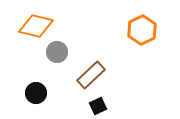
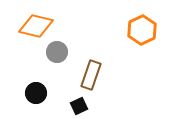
brown rectangle: rotated 28 degrees counterclockwise
black square: moved 19 px left
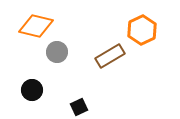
brown rectangle: moved 19 px right, 19 px up; rotated 40 degrees clockwise
black circle: moved 4 px left, 3 px up
black square: moved 1 px down
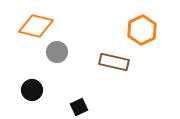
brown rectangle: moved 4 px right, 6 px down; rotated 44 degrees clockwise
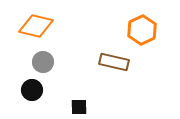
gray circle: moved 14 px left, 10 px down
black square: rotated 24 degrees clockwise
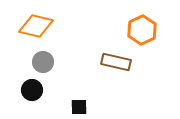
brown rectangle: moved 2 px right
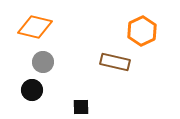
orange diamond: moved 1 px left, 1 px down
orange hexagon: moved 1 px down
brown rectangle: moved 1 px left
black square: moved 2 px right
